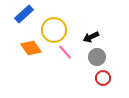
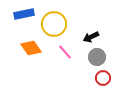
blue rectangle: rotated 30 degrees clockwise
yellow circle: moved 6 px up
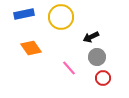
yellow circle: moved 7 px right, 7 px up
pink line: moved 4 px right, 16 px down
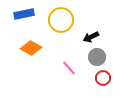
yellow circle: moved 3 px down
orange diamond: rotated 25 degrees counterclockwise
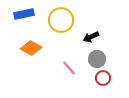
gray circle: moved 2 px down
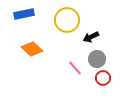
yellow circle: moved 6 px right
orange diamond: moved 1 px right, 1 px down; rotated 15 degrees clockwise
pink line: moved 6 px right
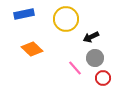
yellow circle: moved 1 px left, 1 px up
gray circle: moved 2 px left, 1 px up
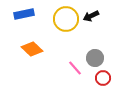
black arrow: moved 21 px up
